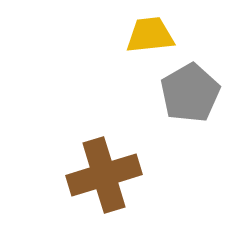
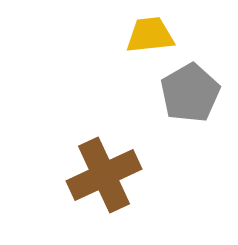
brown cross: rotated 8 degrees counterclockwise
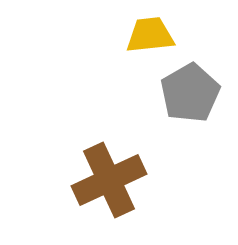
brown cross: moved 5 px right, 5 px down
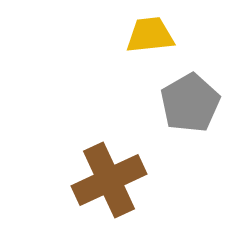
gray pentagon: moved 10 px down
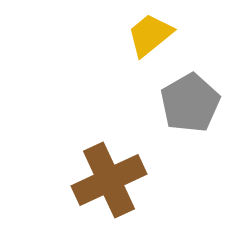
yellow trapezoid: rotated 33 degrees counterclockwise
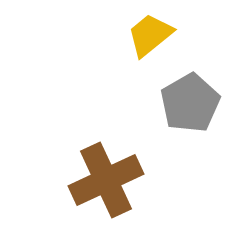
brown cross: moved 3 px left
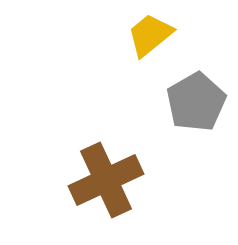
gray pentagon: moved 6 px right, 1 px up
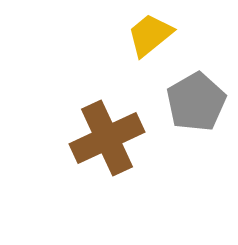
brown cross: moved 1 px right, 42 px up
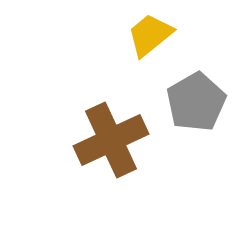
brown cross: moved 4 px right, 2 px down
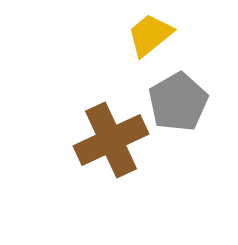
gray pentagon: moved 18 px left
